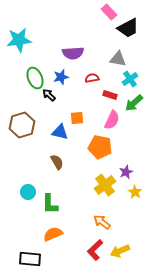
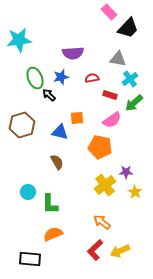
black trapezoid: rotated 20 degrees counterclockwise
pink semicircle: rotated 30 degrees clockwise
purple star: rotated 24 degrees clockwise
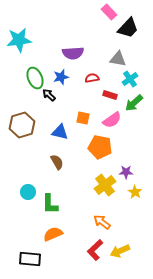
orange square: moved 6 px right; rotated 16 degrees clockwise
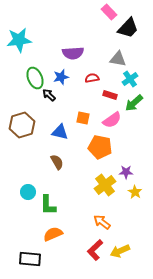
green L-shape: moved 2 px left, 1 px down
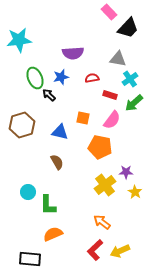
pink semicircle: rotated 18 degrees counterclockwise
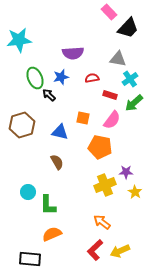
yellow cross: rotated 15 degrees clockwise
orange semicircle: moved 1 px left
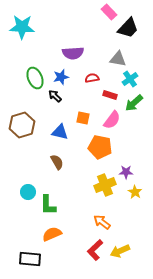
cyan star: moved 3 px right, 13 px up; rotated 10 degrees clockwise
black arrow: moved 6 px right, 1 px down
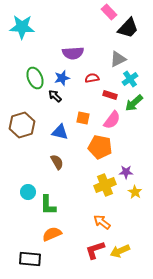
gray triangle: rotated 36 degrees counterclockwise
blue star: moved 1 px right, 1 px down
red L-shape: rotated 25 degrees clockwise
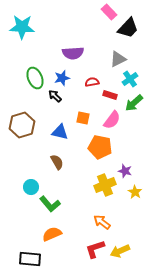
red semicircle: moved 4 px down
purple star: moved 1 px left, 1 px up; rotated 16 degrees clockwise
cyan circle: moved 3 px right, 5 px up
green L-shape: moved 2 px right, 1 px up; rotated 40 degrees counterclockwise
red L-shape: moved 1 px up
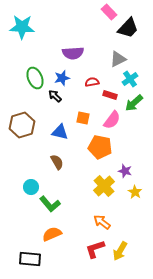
yellow cross: moved 1 px left, 1 px down; rotated 20 degrees counterclockwise
yellow arrow: rotated 36 degrees counterclockwise
